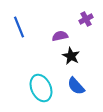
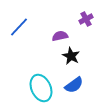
blue line: rotated 65 degrees clockwise
blue semicircle: moved 2 px left, 1 px up; rotated 84 degrees counterclockwise
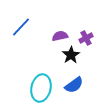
purple cross: moved 19 px down
blue line: moved 2 px right
black star: moved 1 px up; rotated 12 degrees clockwise
cyan ellipse: rotated 36 degrees clockwise
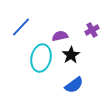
purple cross: moved 6 px right, 8 px up
cyan ellipse: moved 30 px up
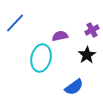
blue line: moved 6 px left, 4 px up
black star: moved 16 px right
blue semicircle: moved 2 px down
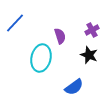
purple semicircle: rotated 84 degrees clockwise
black star: moved 2 px right; rotated 18 degrees counterclockwise
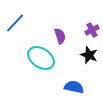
cyan ellipse: rotated 68 degrees counterclockwise
blue semicircle: rotated 132 degrees counterclockwise
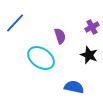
purple cross: moved 3 px up
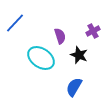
purple cross: moved 1 px right, 4 px down
black star: moved 10 px left
blue semicircle: rotated 72 degrees counterclockwise
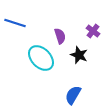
blue line: rotated 65 degrees clockwise
purple cross: rotated 24 degrees counterclockwise
cyan ellipse: rotated 12 degrees clockwise
blue semicircle: moved 1 px left, 8 px down
